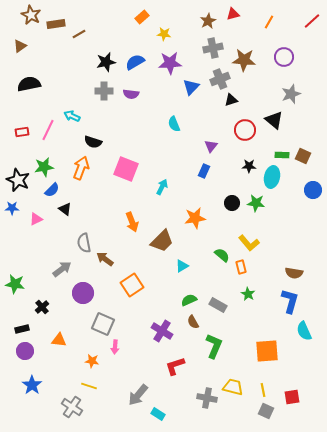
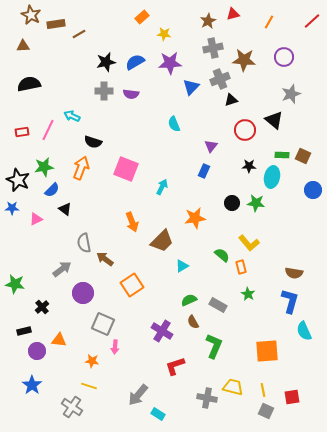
brown triangle at (20, 46): moved 3 px right; rotated 32 degrees clockwise
black rectangle at (22, 329): moved 2 px right, 2 px down
purple circle at (25, 351): moved 12 px right
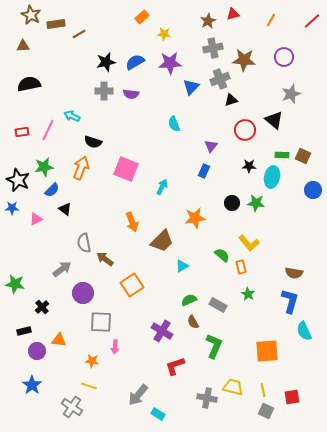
orange line at (269, 22): moved 2 px right, 2 px up
gray square at (103, 324): moved 2 px left, 2 px up; rotated 20 degrees counterclockwise
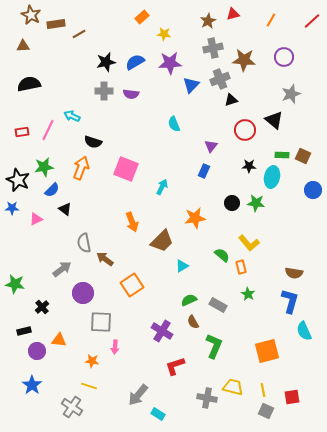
blue triangle at (191, 87): moved 2 px up
orange square at (267, 351): rotated 10 degrees counterclockwise
